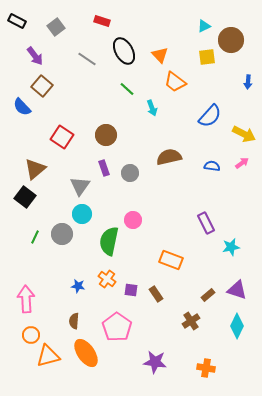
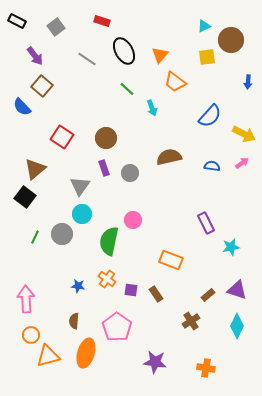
orange triangle at (160, 55): rotated 24 degrees clockwise
brown circle at (106, 135): moved 3 px down
orange ellipse at (86, 353): rotated 52 degrees clockwise
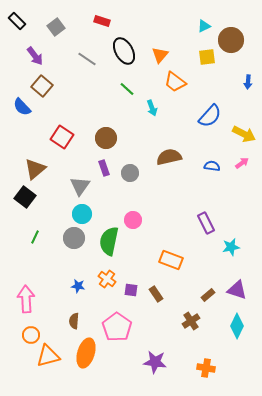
black rectangle at (17, 21): rotated 18 degrees clockwise
gray circle at (62, 234): moved 12 px right, 4 px down
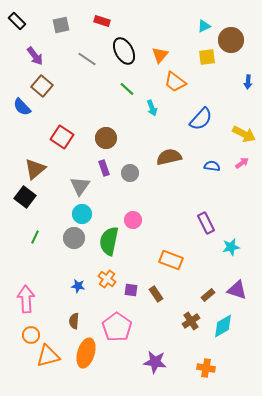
gray square at (56, 27): moved 5 px right, 2 px up; rotated 24 degrees clockwise
blue semicircle at (210, 116): moved 9 px left, 3 px down
cyan diamond at (237, 326): moved 14 px left; rotated 35 degrees clockwise
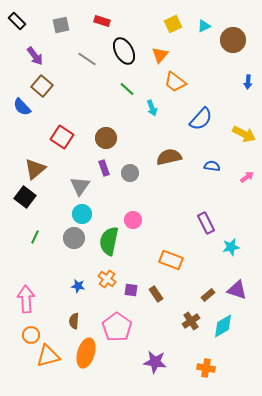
brown circle at (231, 40): moved 2 px right
yellow square at (207, 57): moved 34 px left, 33 px up; rotated 18 degrees counterclockwise
pink arrow at (242, 163): moved 5 px right, 14 px down
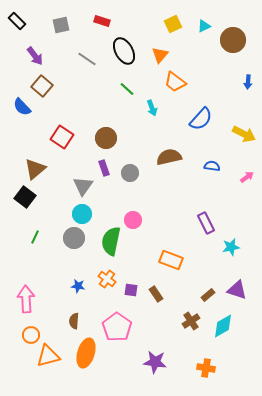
gray triangle at (80, 186): moved 3 px right
green semicircle at (109, 241): moved 2 px right
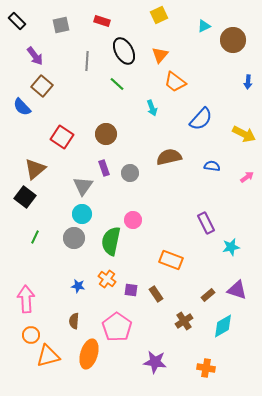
yellow square at (173, 24): moved 14 px left, 9 px up
gray line at (87, 59): moved 2 px down; rotated 60 degrees clockwise
green line at (127, 89): moved 10 px left, 5 px up
brown circle at (106, 138): moved 4 px up
brown cross at (191, 321): moved 7 px left
orange ellipse at (86, 353): moved 3 px right, 1 px down
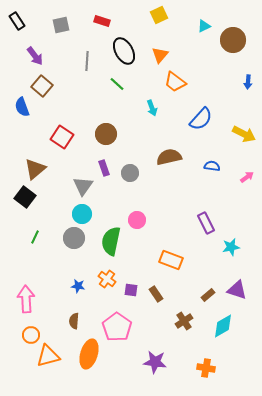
black rectangle at (17, 21): rotated 12 degrees clockwise
blue semicircle at (22, 107): rotated 24 degrees clockwise
pink circle at (133, 220): moved 4 px right
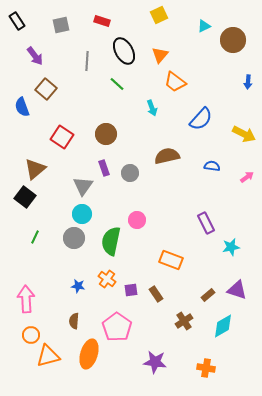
brown square at (42, 86): moved 4 px right, 3 px down
brown semicircle at (169, 157): moved 2 px left, 1 px up
purple square at (131, 290): rotated 16 degrees counterclockwise
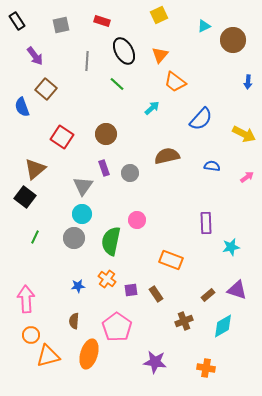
cyan arrow at (152, 108): rotated 112 degrees counterclockwise
purple rectangle at (206, 223): rotated 25 degrees clockwise
blue star at (78, 286): rotated 16 degrees counterclockwise
brown cross at (184, 321): rotated 12 degrees clockwise
